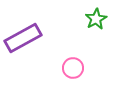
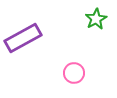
pink circle: moved 1 px right, 5 px down
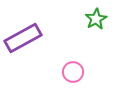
pink circle: moved 1 px left, 1 px up
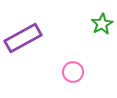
green star: moved 6 px right, 5 px down
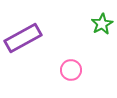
pink circle: moved 2 px left, 2 px up
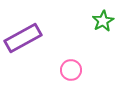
green star: moved 1 px right, 3 px up
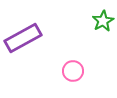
pink circle: moved 2 px right, 1 px down
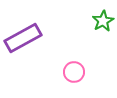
pink circle: moved 1 px right, 1 px down
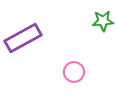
green star: rotated 25 degrees clockwise
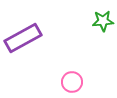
pink circle: moved 2 px left, 10 px down
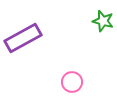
green star: rotated 20 degrees clockwise
